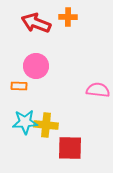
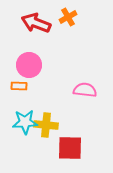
orange cross: rotated 30 degrees counterclockwise
pink circle: moved 7 px left, 1 px up
pink semicircle: moved 13 px left
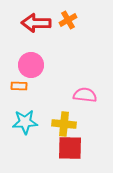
orange cross: moved 3 px down
red arrow: rotated 20 degrees counterclockwise
pink circle: moved 2 px right
pink semicircle: moved 5 px down
yellow cross: moved 18 px right, 1 px up
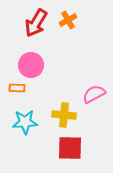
red arrow: rotated 60 degrees counterclockwise
orange rectangle: moved 2 px left, 2 px down
pink semicircle: moved 9 px right, 1 px up; rotated 35 degrees counterclockwise
yellow cross: moved 9 px up
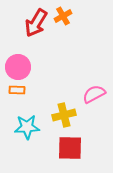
orange cross: moved 5 px left, 4 px up
pink circle: moved 13 px left, 2 px down
orange rectangle: moved 2 px down
yellow cross: rotated 20 degrees counterclockwise
cyan star: moved 2 px right, 5 px down
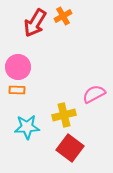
red arrow: moved 1 px left
red square: rotated 36 degrees clockwise
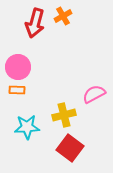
red arrow: rotated 16 degrees counterclockwise
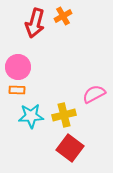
cyan star: moved 4 px right, 11 px up
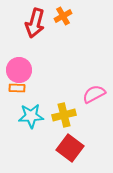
pink circle: moved 1 px right, 3 px down
orange rectangle: moved 2 px up
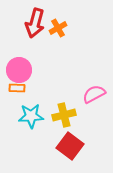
orange cross: moved 5 px left, 12 px down
red square: moved 2 px up
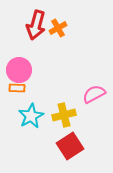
red arrow: moved 1 px right, 2 px down
cyan star: rotated 25 degrees counterclockwise
red square: rotated 20 degrees clockwise
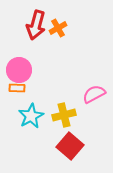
red square: rotated 16 degrees counterclockwise
